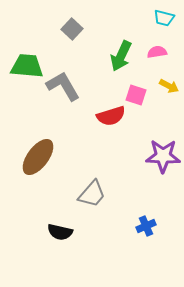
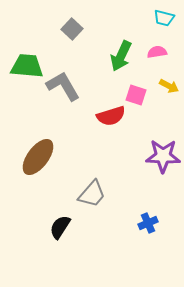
blue cross: moved 2 px right, 3 px up
black semicircle: moved 5 px up; rotated 110 degrees clockwise
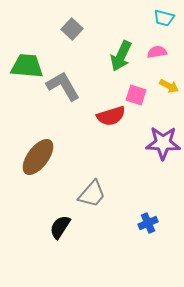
purple star: moved 13 px up
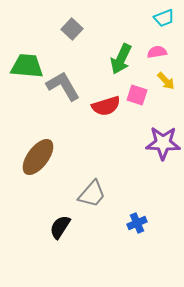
cyan trapezoid: rotated 35 degrees counterclockwise
green arrow: moved 3 px down
yellow arrow: moved 3 px left, 5 px up; rotated 18 degrees clockwise
pink square: moved 1 px right
red semicircle: moved 5 px left, 10 px up
blue cross: moved 11 px left
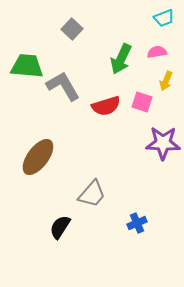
yellow arrow: rotated 66 degrees clockwise
pink square: moved 5 px right, 7 px down
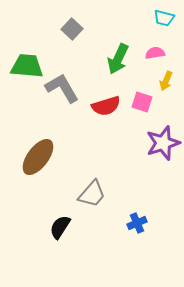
cyan trapezoid: rotated 35 degrees clockwise
pink semicircle: moved 2 px left, 1 px down
green arrow: moved 3 px left
gray L-shape: moved 1 px left, 2 px down
purple star: rotated 20 degrees counterclockwise
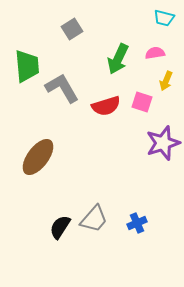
gray square: rotated 15 degrees clockwise
green trapezoid: rotated 80 degrees clockwise
gray trapezoid: moved 2 px right, 25 px down
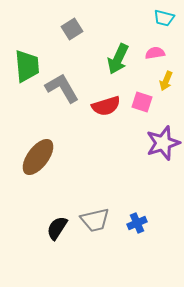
gray trapezoid: moved 1 px right, 1 px down; rotated 36 degrees clockwise
black semicircle: moved 3 px left, 1 px down
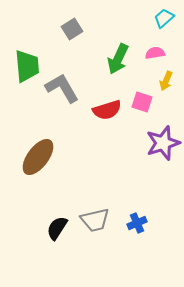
cyan trapezoid: rotated 125 degrees clockwise
red semicircle: moved 1 px right, 4 px down
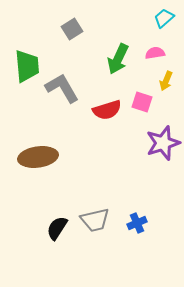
brown ellipse: rotated 45 degrees clockwise
